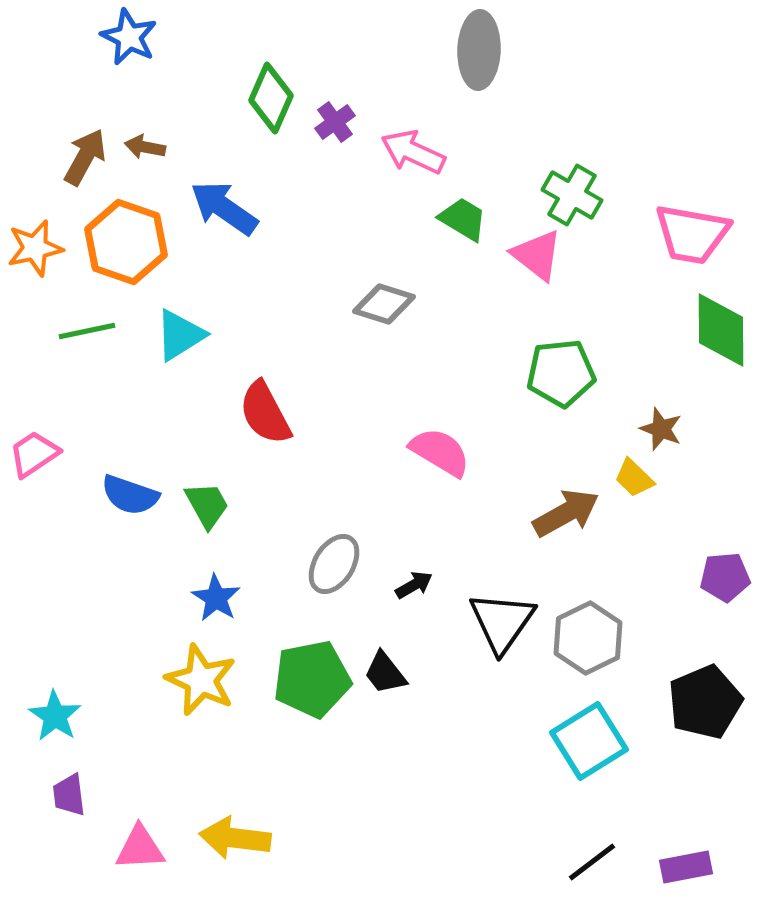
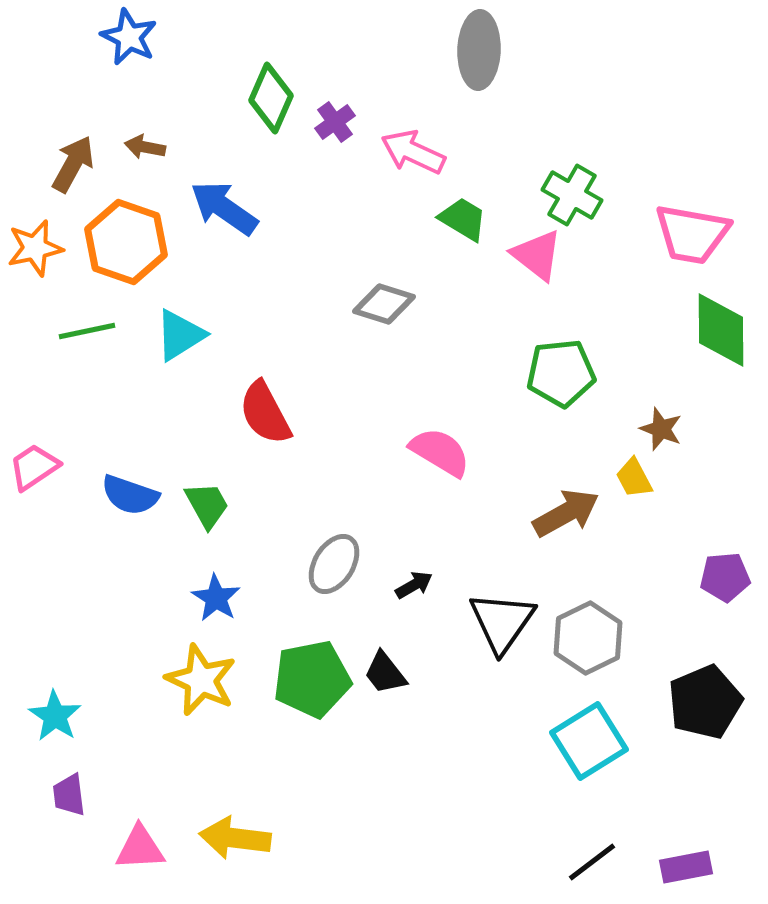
brown arrow at (85, 157): moved 12 px left, 7 px down
pink trapezoid at (34, 454): moved 13 px down
yellow trapezoid at (634, 478): rotated 18 degrees clockwise
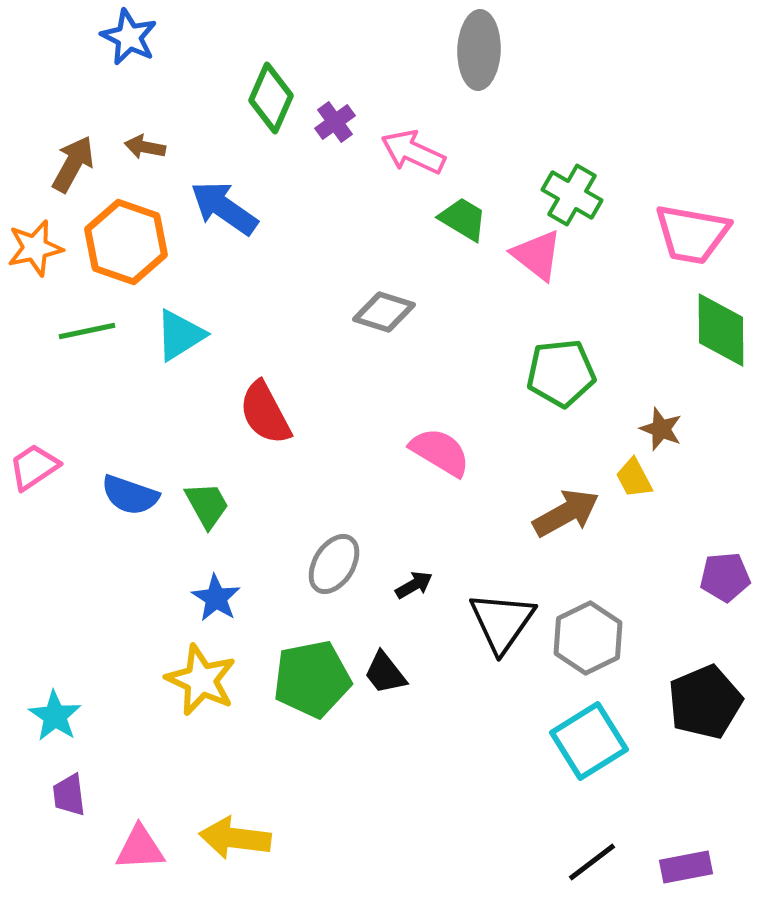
gray diamond at (384, 304): moved 8 px down
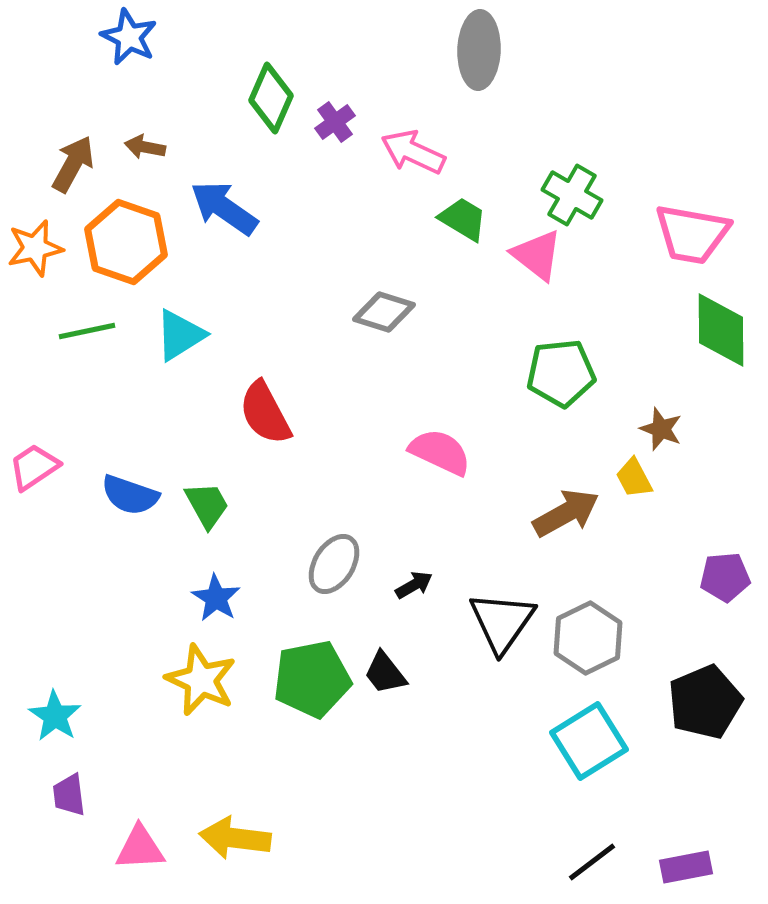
pink semicircle at (440, 452): rotated 6 degrees counterclockwise
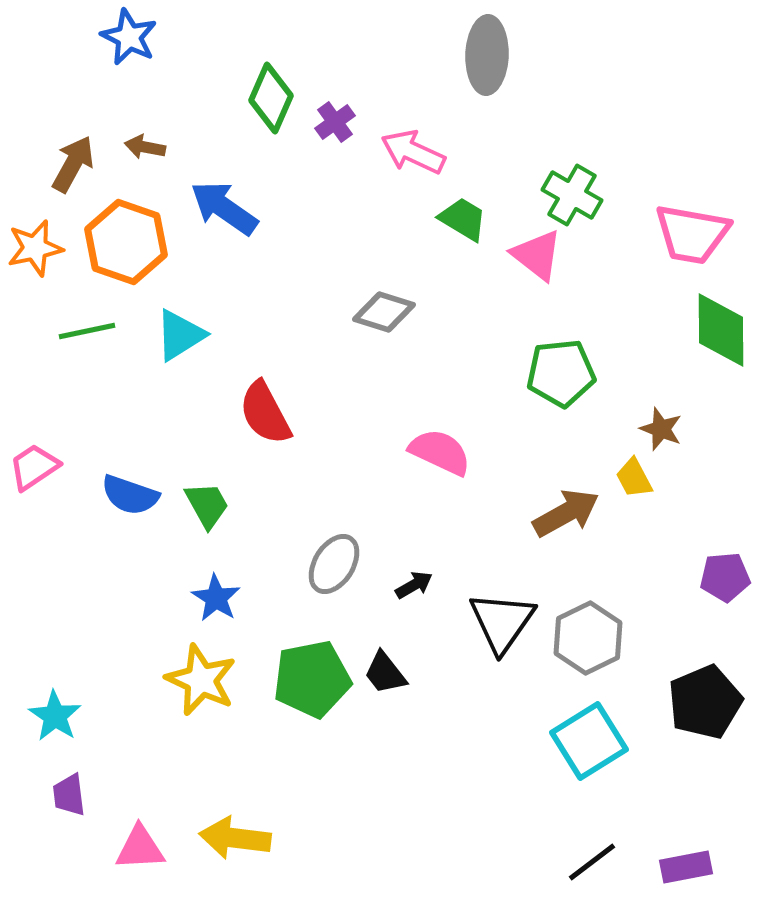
gray ellipse at (479, 50): moved 8 px right, 5 px down
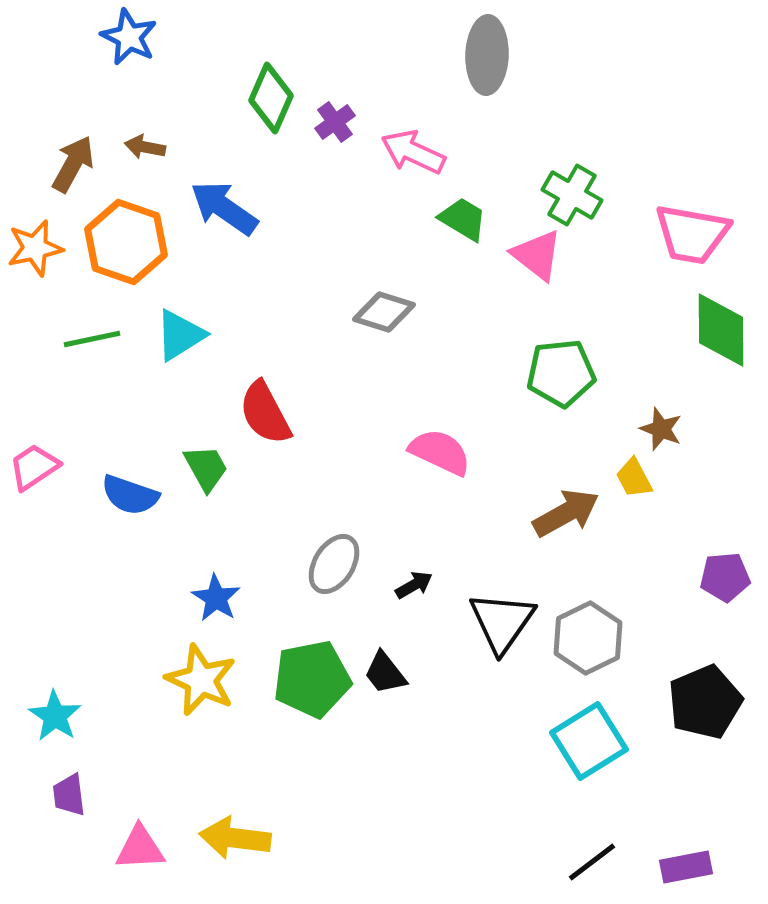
green line at (87, 331): moved 5 px right, 8 px down
green trapezoid at (207, 505): moved 1 px left, 37 px up
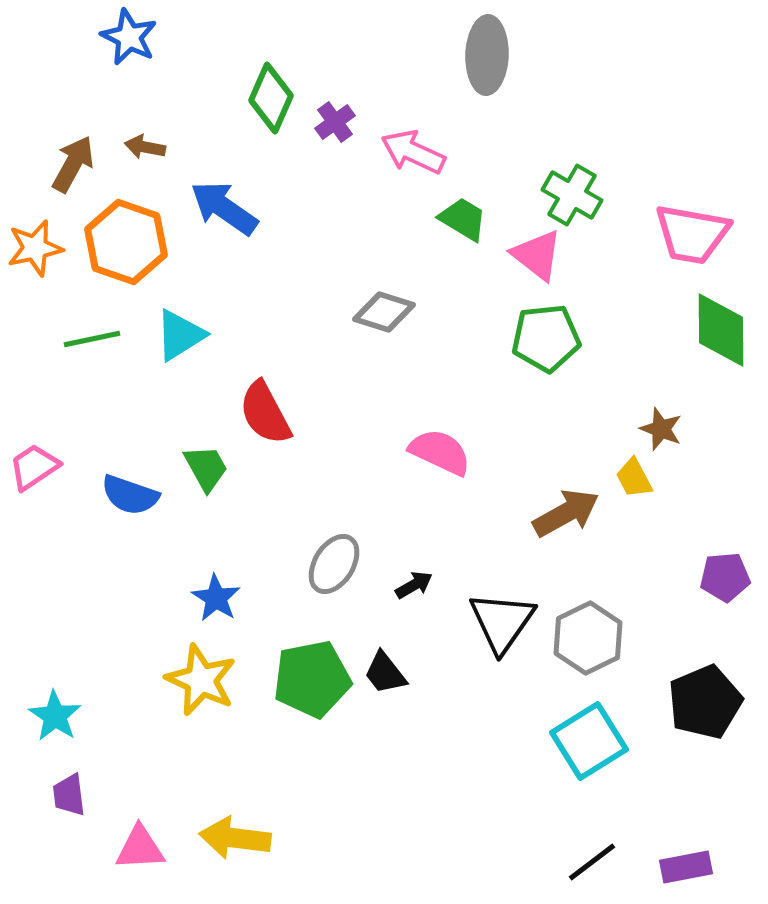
green pentagon at (561, 373): moved 15 px left, 35 px up
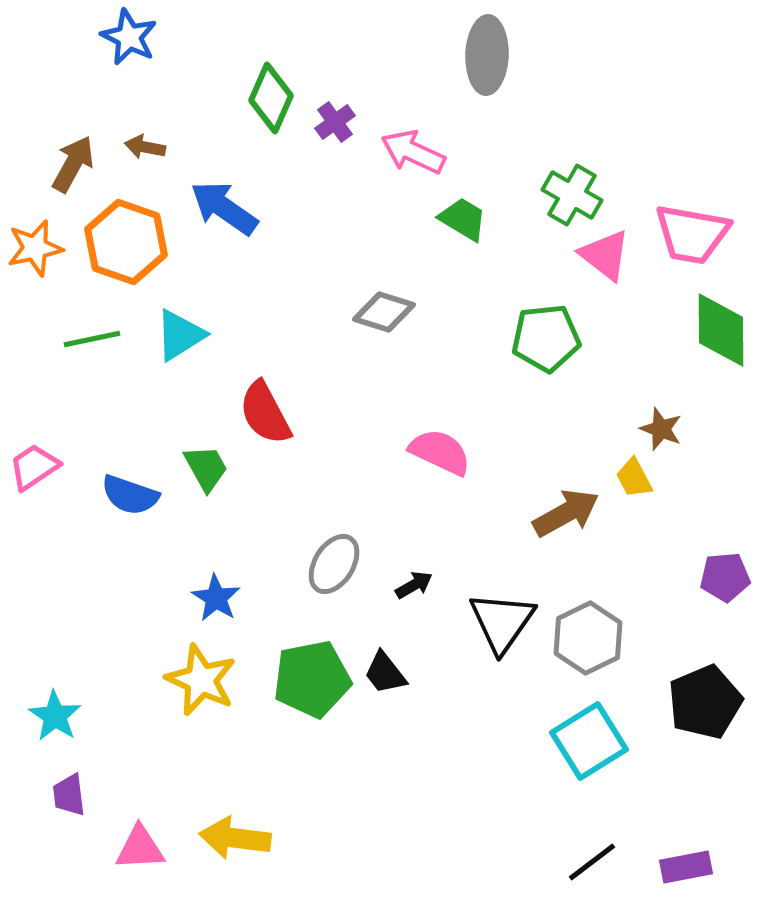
pink triangle at (537, 255): moved 68 px right
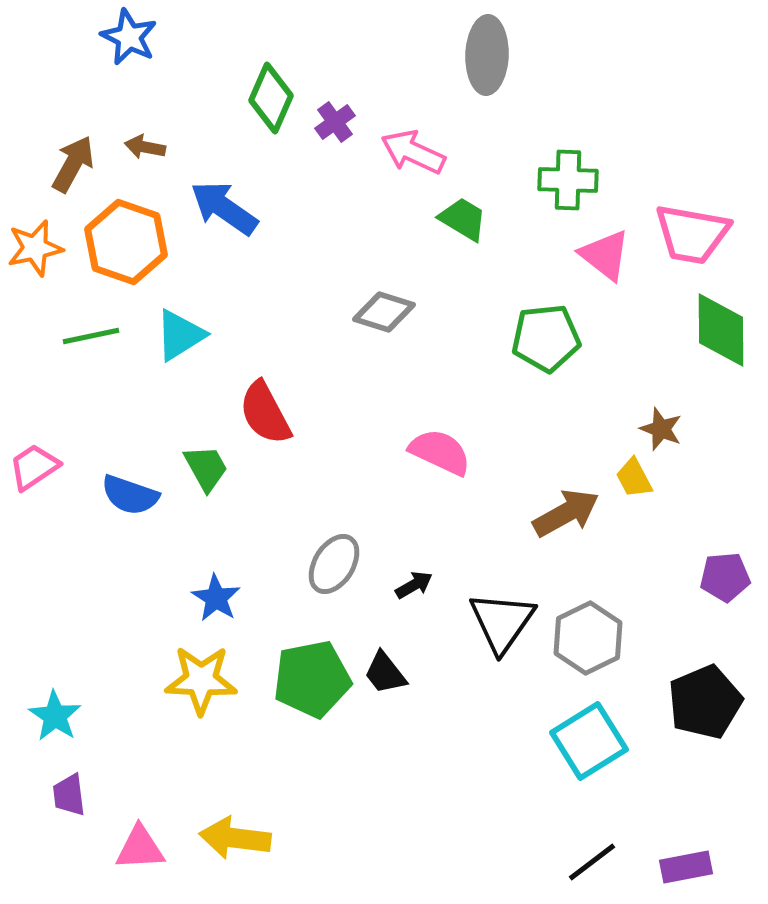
green cross at (572, 195): moved 4 px left, 15 px up; rotated 28 degrees counterclockwise
green line at (92, 339): moved 1 px left, 3 px up
yellow star at (201, 680): rotated 22 degrees counterclockwise
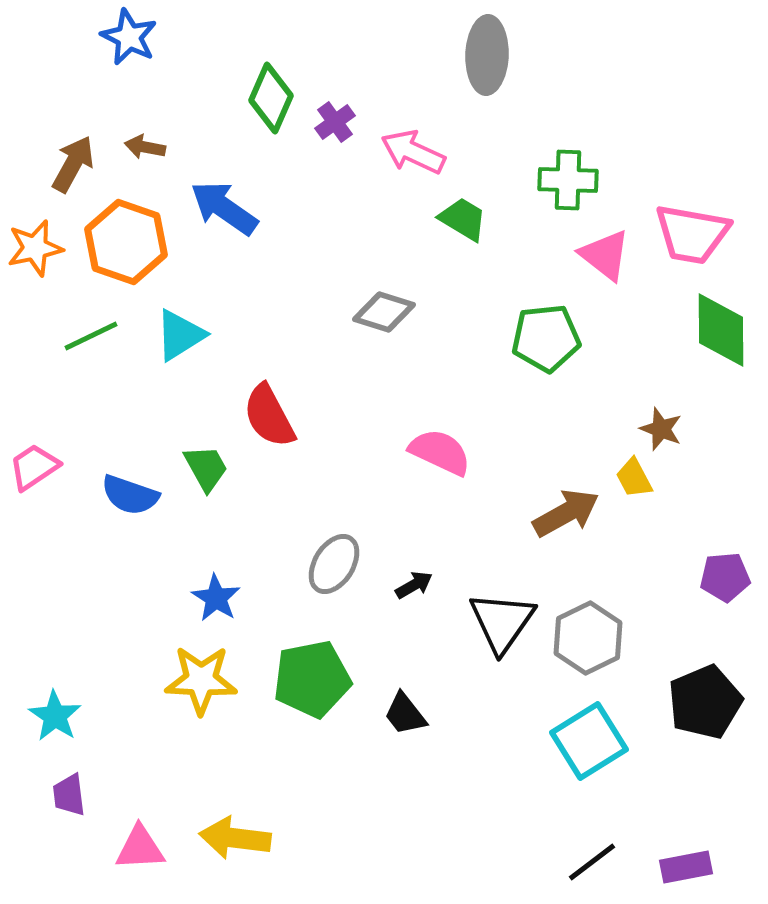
green line at (91, 336): rotated 14 degrees counterclockwise
red semicircle at (265, 413): moved 4 px right, 3 px down
black trapezoid at (385, 673): moved 20 px right, 41 px down
